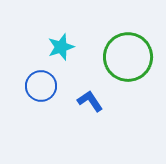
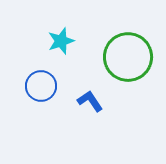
cyan star: moved 6 px up
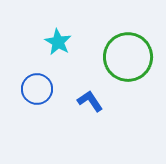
cyan star: moved 3 px left, 1 px down; rotated 24 degrees counterclockwise
blue circle: moved 4 px left, 3 px down
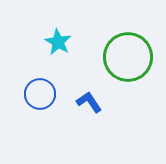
blue circle: moved 3 px right, 5 px down
blue L-shape: moved 1 px left, 1 px down
